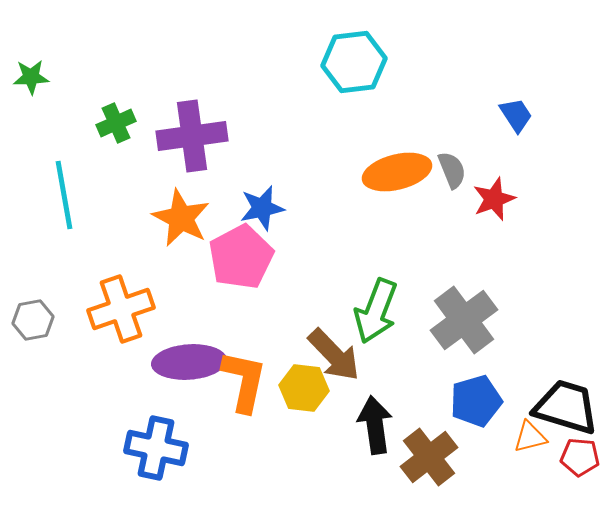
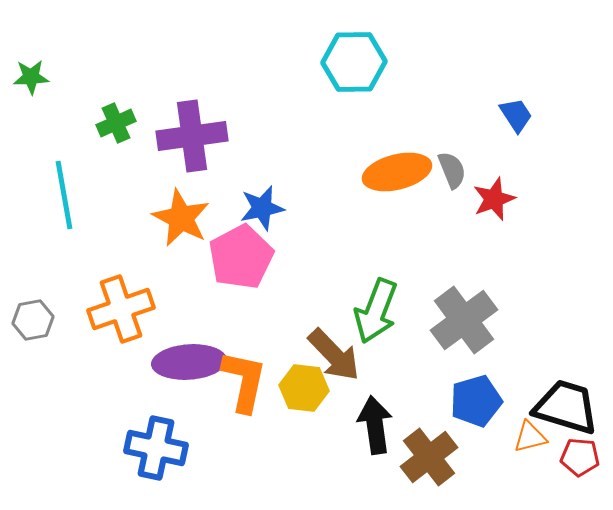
cyan hexagon: rotated 6 degrees clockwise
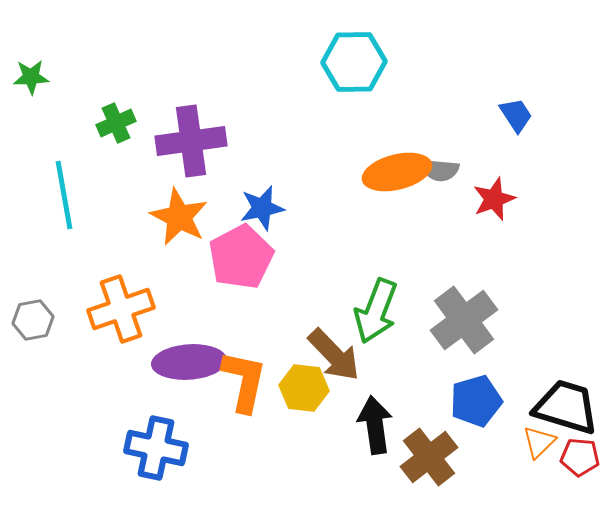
purple cross: moved 1 px left, 5 px down
gray semicircle: moved 12 px left; rotated 117 degrees clockwise
orange star: moved 2 px left, 1 px up
orange triangle: moved 9 px right, 5 px down; rotated 30 degrees counterclockwise
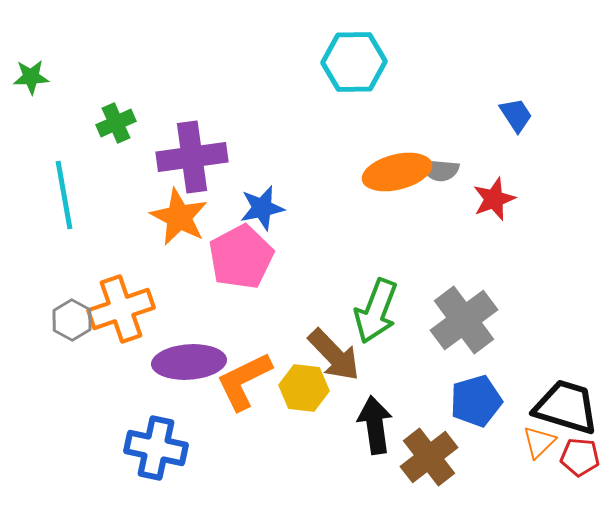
purple cross: moved 1 px right, 16 px down
gray hexagon: moved 39 px right; rotated 21 degrees counterclockwise
orange L-shape: rotated 128 degrees counterclockwise
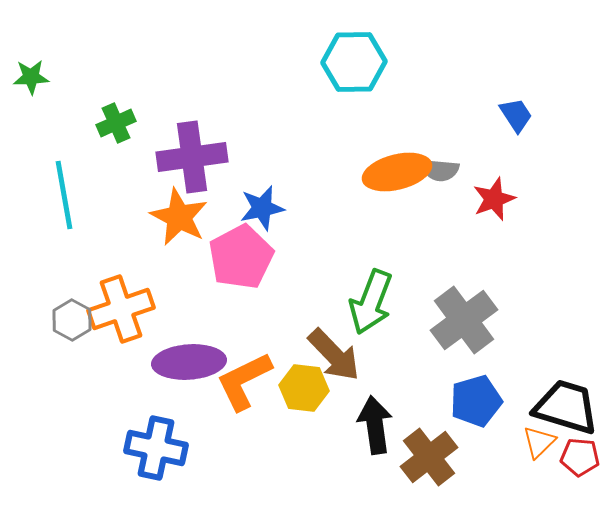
green arrow: moved 5 px left, 9 px up
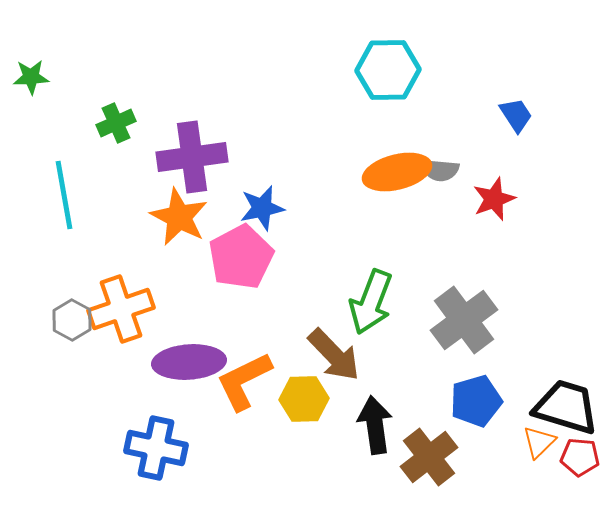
cyan hexagon: moved 34 px right, 8 px down
yellow hexagon: moved 11 px down; rotated 9 degrees counterclockwise
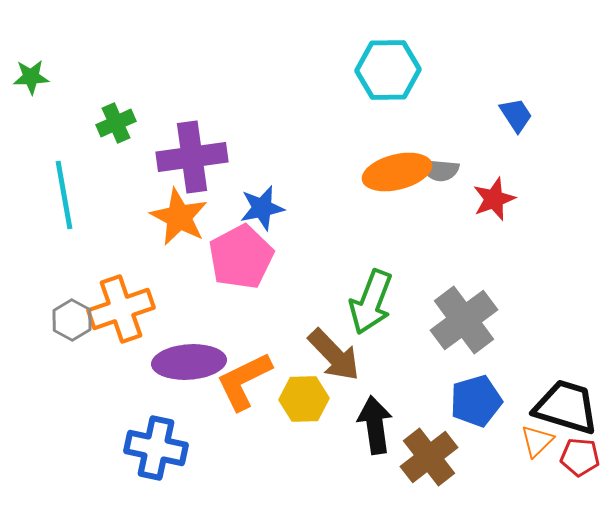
orange triangle: moved 2 px left, 1 px up
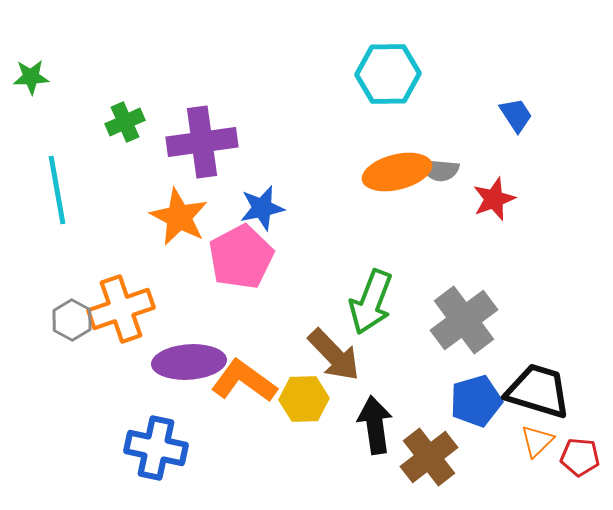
cyan hexagon: moved 4 px down
green cross: moved 9 px right, 1 px up
purple cross: moved 10 px right, 15 px up
cyan line: moved 7 px left, 5 px up
orange L-shape: rotated 62 degrees clockwise
black trapezoid: moved 28 px left, 16 px up
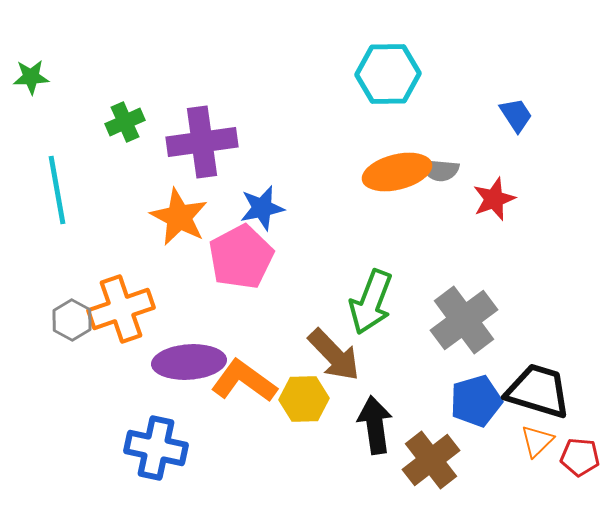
brown cross: moved 2 px right, 3 px down
